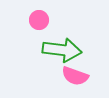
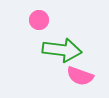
pink semicircle: moved 5 px right
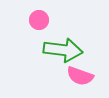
green arrow: moved 1 px right
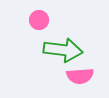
pink semicircle: rotated 24 degrees counterclockwise
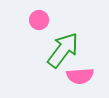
green arrow: rotated 60 degrees counterclockwise
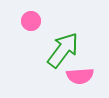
pink circle: moved 8 px left, 1 px down
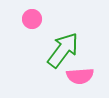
pink circle: moved 1 px right, 2 px up
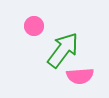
pink circle: moved 2 px right, 7 px down
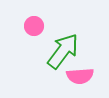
green arrow: moved 1 px down
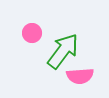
pink circle: moved 2 px left, 7 px down
